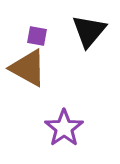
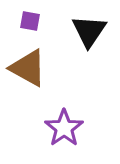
black triangle: rotated 6 degrees counterclockwise
purple square: moved 7 px left, 15 px up
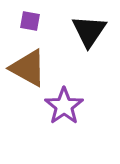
purple star: moved 22 px up
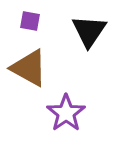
brown triangle: moved 1 px right
purple star: moved 2 px right, 7 px down
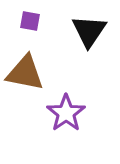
brown triangle: moved 4 px left, 5 px down; rotated 18 degrees counterclockwise
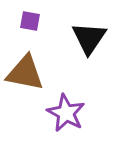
black triangle: moved 7 px down
purple star: rotated 9 degrees counterclockwise
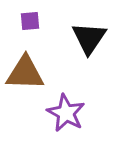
purple square: rotated 15 degrees counterclockwise
brown triangle: rotated 9 degrees counterclockwise
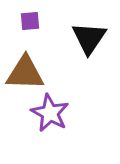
purple star: moved 16 px left
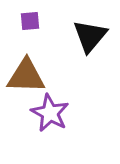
black triangle: moved 1 px right, 2 px up; rotated 6 degrees clockwise
brown triangle: moved 1 px right, 3 px down
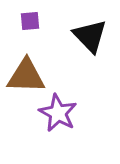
black triangle: rotated 24 degrees counterclockwise
purple star: moved 8 px right
